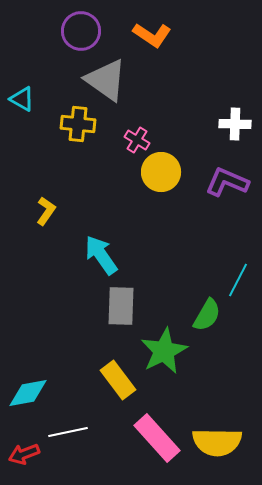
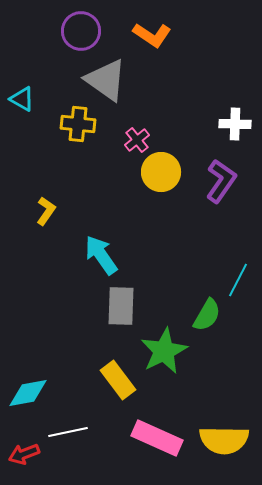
pink cross: rotated 20 degrees clockwise
purple L-shape: moved 6 px left, 1 px up; rotated 102 degrees clockwise
pink rectangle: rotated 24 degrees counterclockwise
yellow semicircle: moved 7 px right, 2 px up
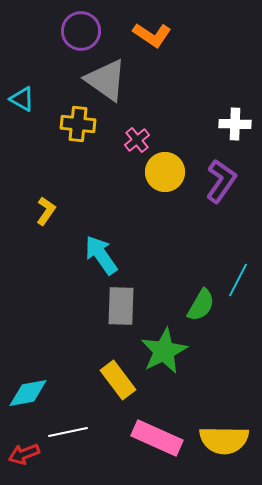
yellow circle: moved 4 px right
green semicircle: moved 6 px left, 10 px up
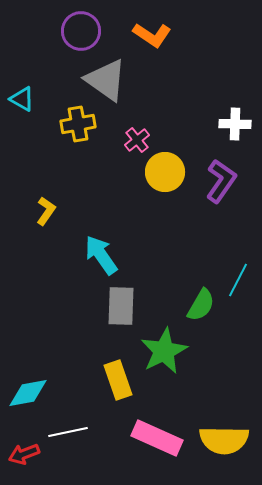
yellow cross: rotated 16 degrees counterclockwise
yellow rectangle: rotated 18 degrees clockwise
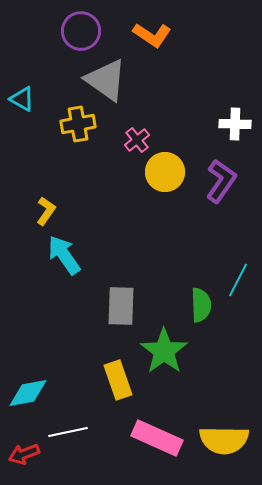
cyan arrow: moved 37 px left
green semicircle: rotated 32 degrees counterclockwise
green star: rotated 9 degrees counterclockwise
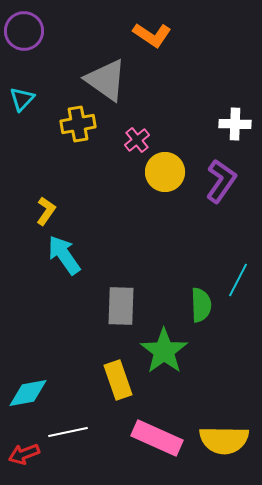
purple circle: moved 57 px left
cyan triangle: rotated 44 degrees clockwise
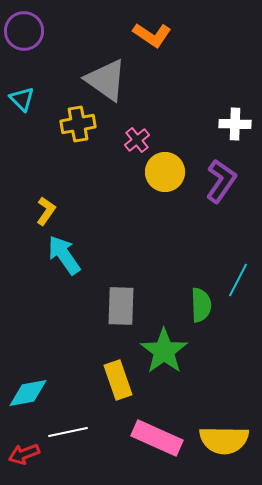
cyan triangle: rotated 28 degrees counterclockwise
